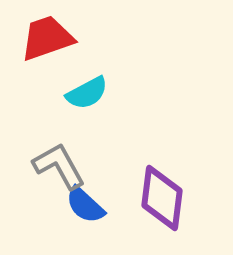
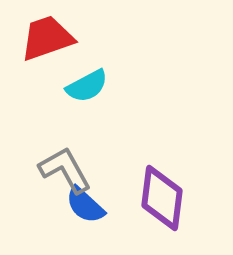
cyan semicircle: moved 7 px up
gray L-shape: moved 6 px right, 4 px down
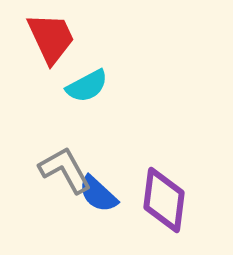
red trapezoid: moved 4 px right; rotated 84 degrees clockwise
purple diamond: moved 2 px right, 2 px down
blue semicircle: moved 13 px right, 11 px up
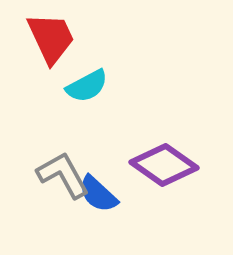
gray L-shape: moved 2 px left, 5 px down
purple diamond: moved 35 px up; rotated 62 degrees counterclockwise
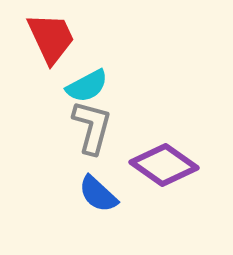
gray L-shape: moved 29 px right, 48 px up; rotated 44 degrees clockwise
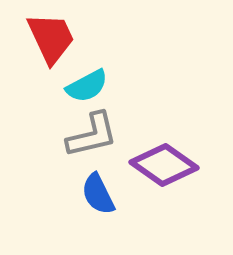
gray L-shape: moved 8 px down; rotated 62 degrees clockwise
blue semicircle: rotated 21 degrees clockwise
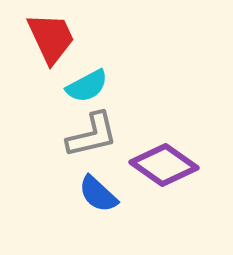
blue semicircle: rotated 21 degrees counterclockwise
